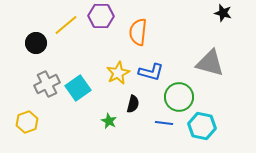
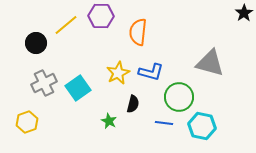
black star: moved 21 px right; rotated 24 degrees clockwise
gray cross: moved 3 px left, 1 px up
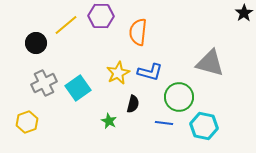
blue L-shape: moved 1 px left
cyan hexagon: moved 2 px right
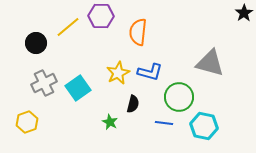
yellow line: moved 2 px right, 2 px down
green star: moved 1 px right, 1 px down
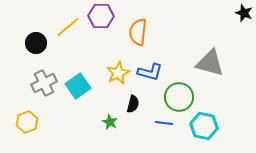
black star: rotated 18 degrees counterclockwise
cyan square: moved 2 px up
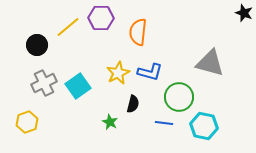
purple hexagon: moved 2 px down
black circle: moved 1 px right, 2 px down
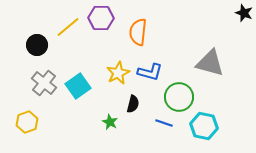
gray cross: rotated 25 degrees counterclockwise
blue line: rotated 12 degrees clockwise
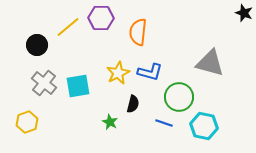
cyan square: rotated 25 degrees clockwise
